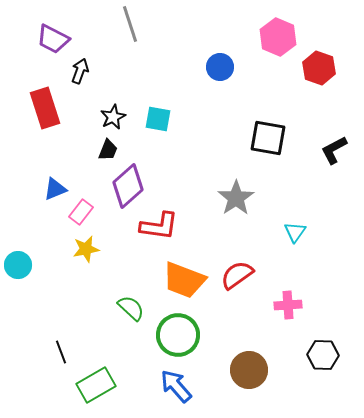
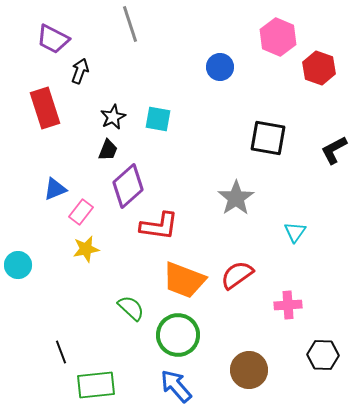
green rectangle: rotated 24 degrees clockwise
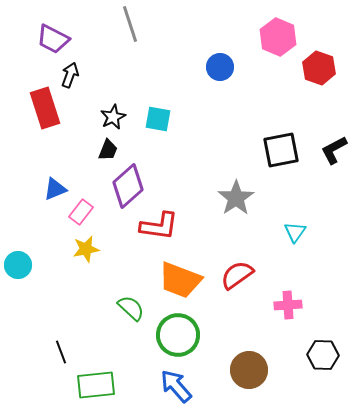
black arrow: moved 10 px left, 4 px down
black square: moved 13 px right, 12 px down; rotated 21 degrees counterclockwise
orange trapezoid: moved 4 px left
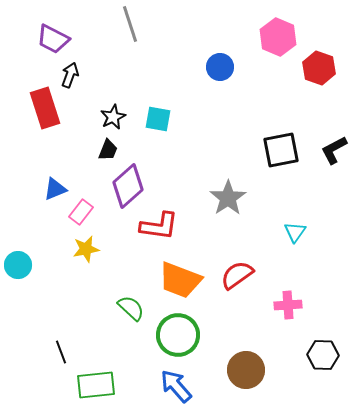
gray star: moved 8 px left
brown circle: moved 3 px left
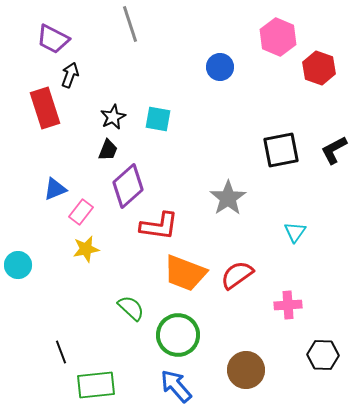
orange trapezoid: moved 5 px right, 7 px up
